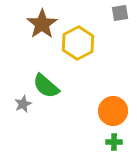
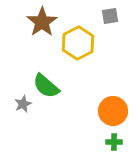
gray square: moved 10 px left, 3 px down
brown star: moved 2 px up
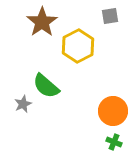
yellow hexagon: moved 3 px down
green cross: rotated 21 degrees clockwise
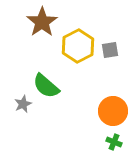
gray square: moved 34 px down
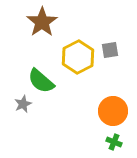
yellow hexagon: moved 11 px down
green semicircle: moved 5 px left, 5 px up
